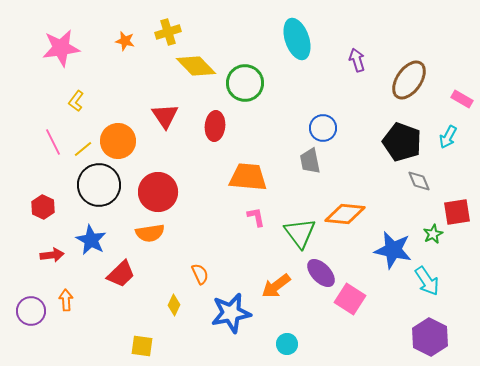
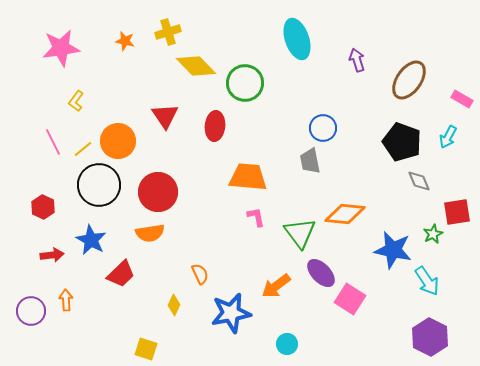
yellow square at (142, 346): moved 4 px right, 3 px down; rotated 10 degrees clockwise
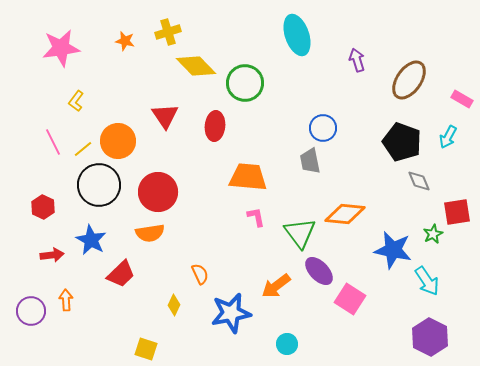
cyan ellipse at (297, 39): moved 4 px up
purple ellipse at (321, 273): moved 2 px left, 2 px up
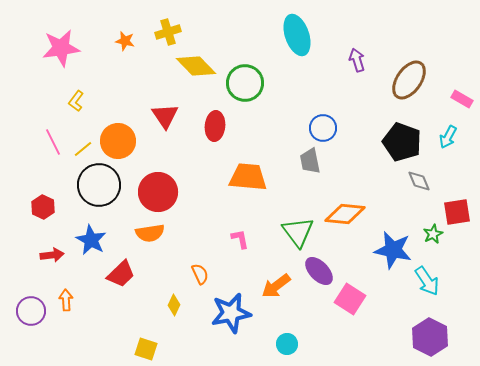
pink L-shape at (256, 217): moved 16 px left, 22 px down
green triangle at (300, 233): moved 2 px left, 1 px up
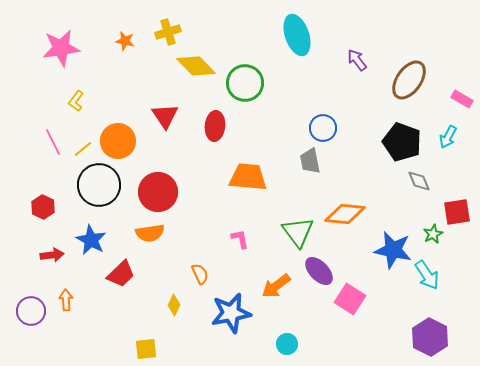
purple arrow at (357, 60): rotated 20 degrees counterclockwise
cyan arrow at (427, 281): moved 6 px up
yellow square at (146, 349): rotated 25 degrees counterclockwise
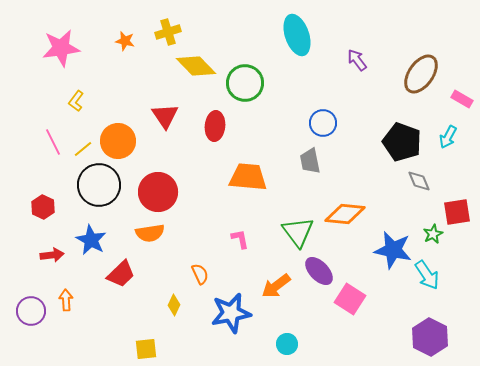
brown ellipse at (409, 80): moved 12 px right, 6 px up
blue circle at (323, 128): moved 5 px up
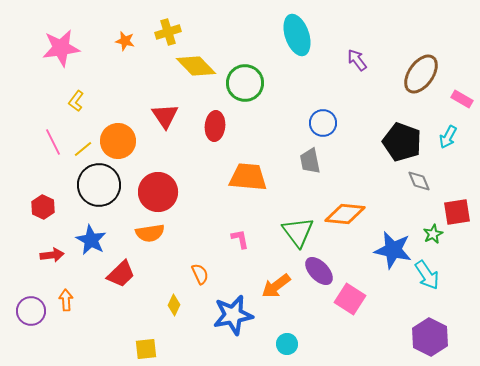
blue star at (231, 313): moved 2 px right, 2 px down
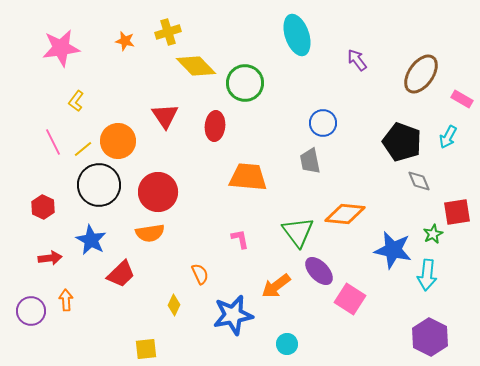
red arrow at (52, 255): moved 2 px left, 3 px down
cyan arrow at (427, 275): rotated 40 degrees clockwise
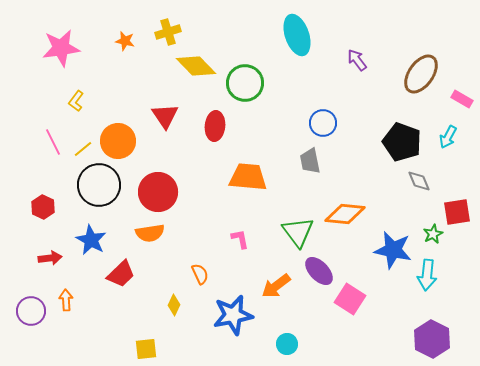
purple hexagon at (430, 337): moved 2 px right, 2 px down
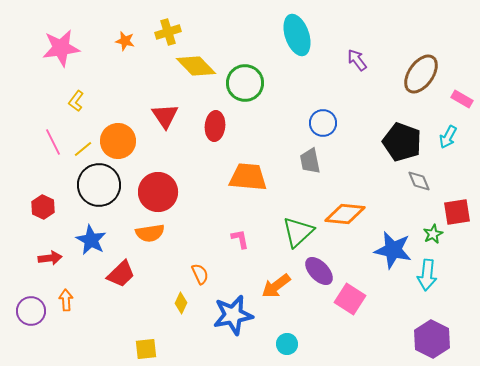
green triangle at (298, 232): rotated 24 degrees clockwise
yellow diamond at (174, 305): moved 7 px right, 2 px up
